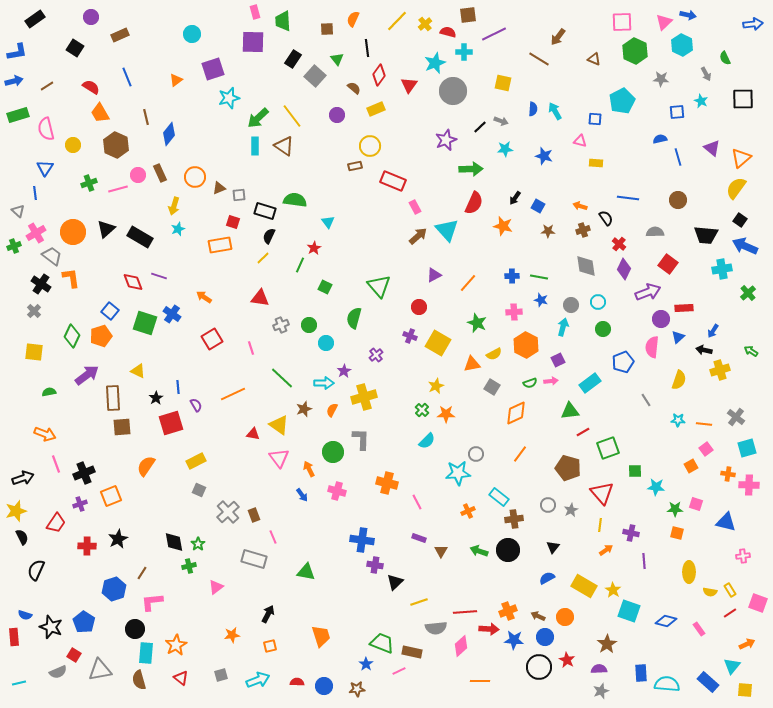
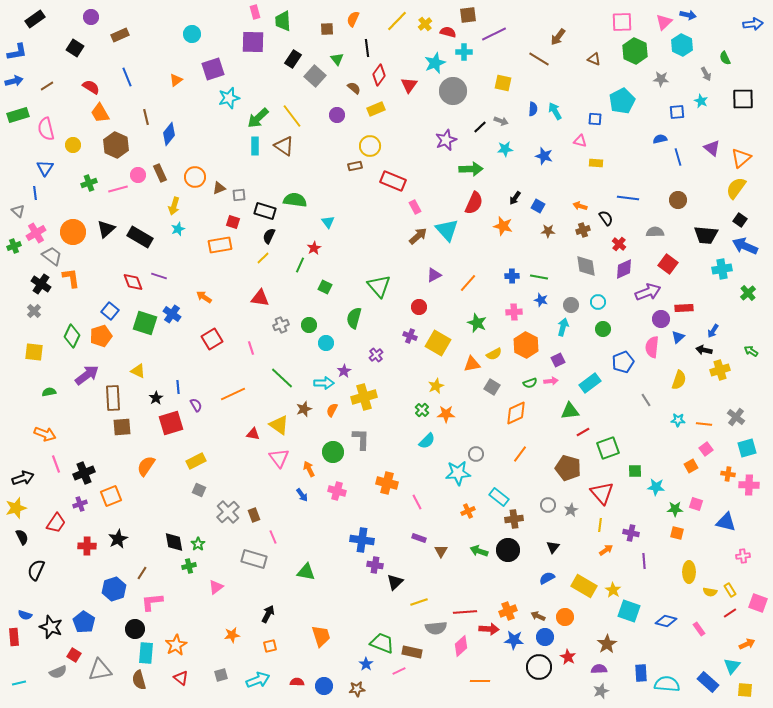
purple diamond at (624, 269): rotated 40 degrees clockwise
yellow star at (16, 511): moved 3 px up
red star at (567, 660): moved 1 px right, 3 px up
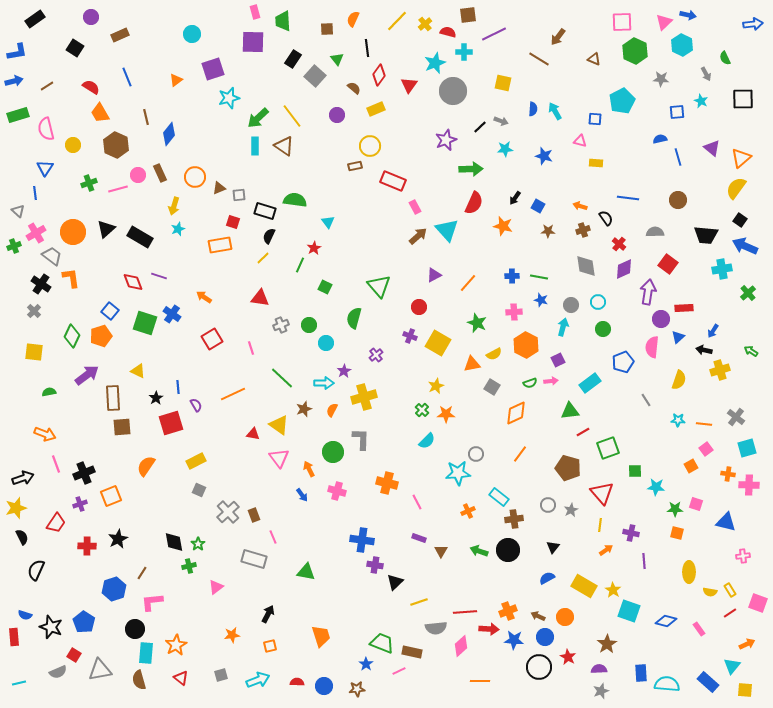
purple arrow at (648, 292): rotated 60 degrees counterclockwise
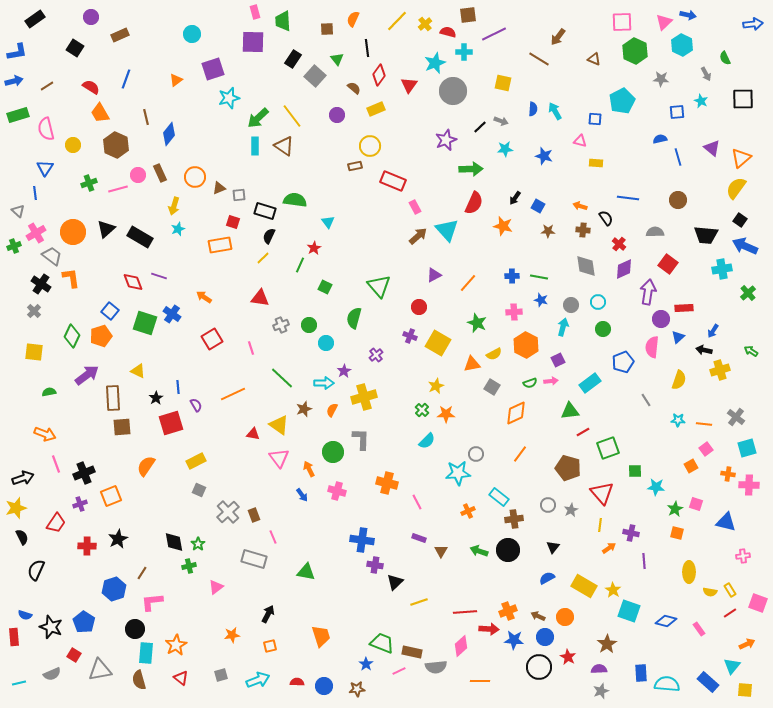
blue line at (127, 77): moved 1 px left, 2 px down; rotated 42 degrees clockwise
brown cross at (583, 230): rotated 24 degrees clockwise
green star at (675, 509): rotated 28 degrees counterclockwise
orange arrow at (606, 550): moved 3 px right, 2 px up
gray semicircle at (436, 628): moved 39 px down
gray semicircle at (58, 672): moved 6 px left, 2 px down
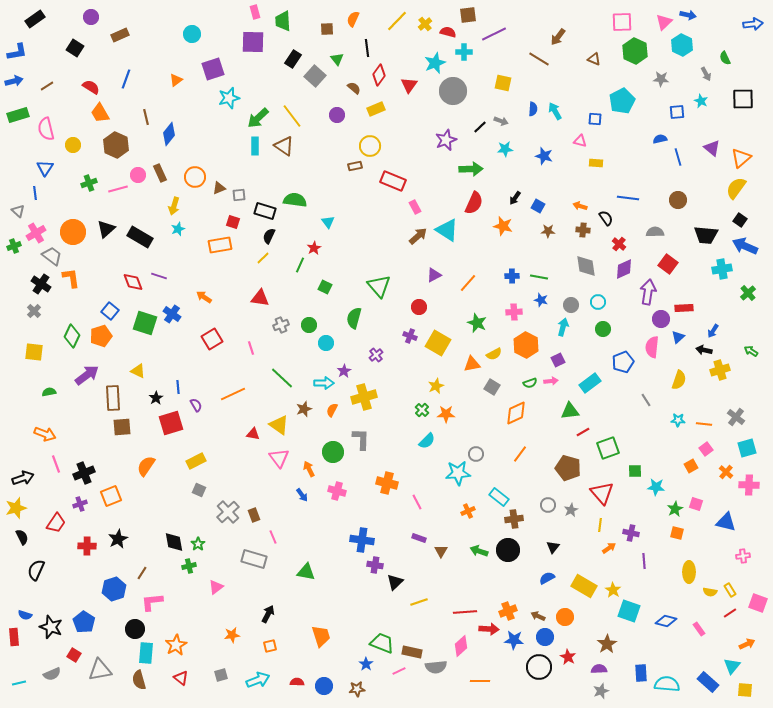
cyan triangle at (447, 230): rotated 15 degrees counterclockwise
orange cross at (728, 474): moved 2 px left, 2 px up; rotated 32 degrees clockwise
